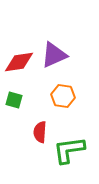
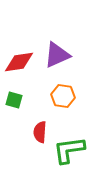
purple triangle: moved 3 px right
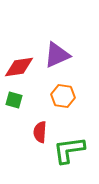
red diamond: moved 5 px down
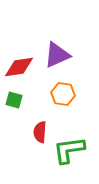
orange hexagon: moved 2 px up
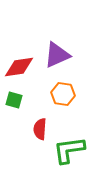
red semicircle: moved 3 px up
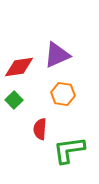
green square: rotated 30 degrees clockwise
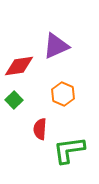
purple triangle: moved 1 px left, 9 px up
red diamond: moved 1 px up
orange hexagon: rotated 15 degrees clockwise
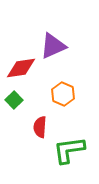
purple triangle: moved 3 px left
red diamond: moved 2 px right, 2 px down
red semicircle: moved 2 px up
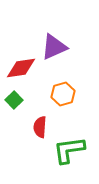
purple triangle: moved 1 px right, 1 px down
orange hexagon: rotated 20 degrees clockwise
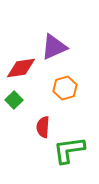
orange hexagon: moved 2 px right, 6 px up
red semicircle: moved 3 px right
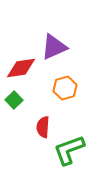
green L-shape: rotated 12 degrees counterclockwise
